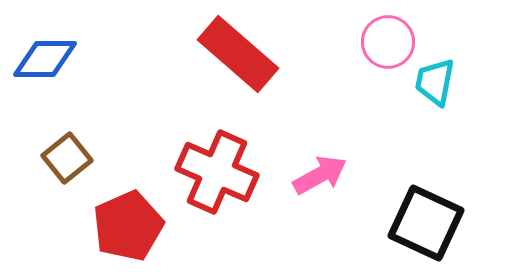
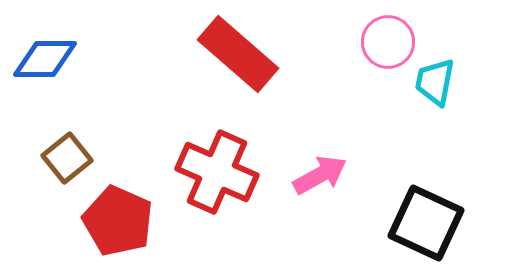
red pentagon: moved 10 px left, 5 px up; rotated 24 degrees counterclockwise
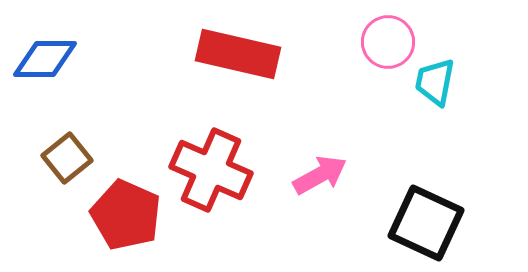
red rectangle: rotated 28 degrees counterclockwise
red cross: moved 6 px left, 2 px up
red pentagon: moved 8 px right, 6 px up
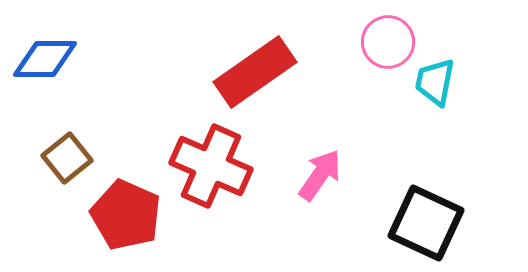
red rectangle: moved 17 px right, 18 px down; rotated 48 degrees counterclockwise
red cross: moved 4 px up
pink arrow: rotated 26 degrees counterclockwise
